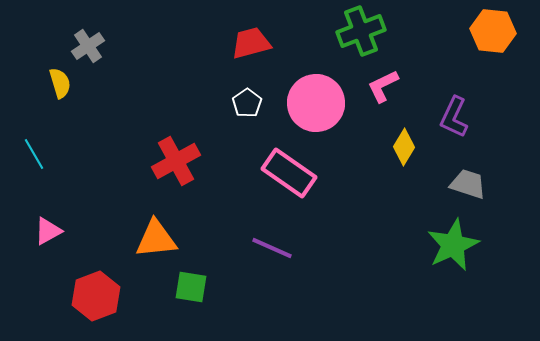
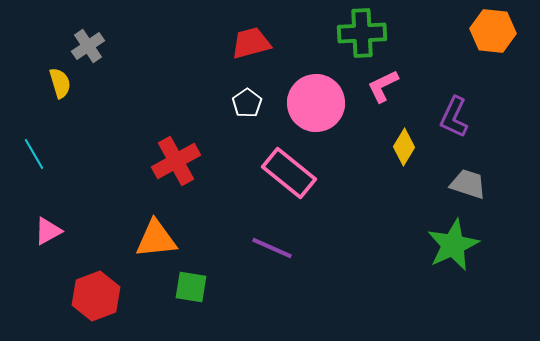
green cross: moved 1 px right, 2 px down; rotated 18 degrees clockwise
pink rectangle: rotated 4 degrees clockwise
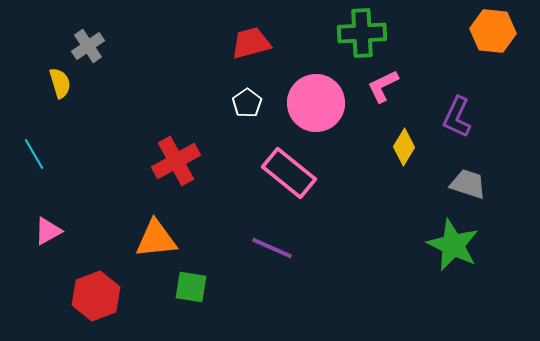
purple L-shape: moved 3 px right
green star: rotated 22 degrees counterclockwise
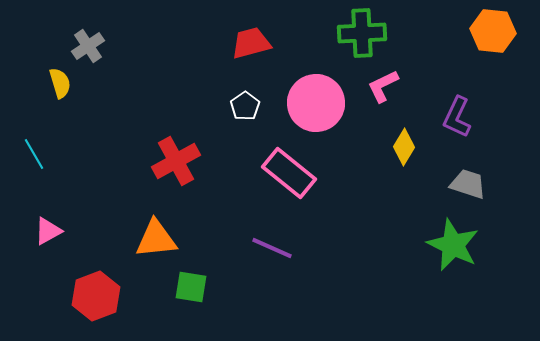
white pentagon: moved 2 px left, 3 px down
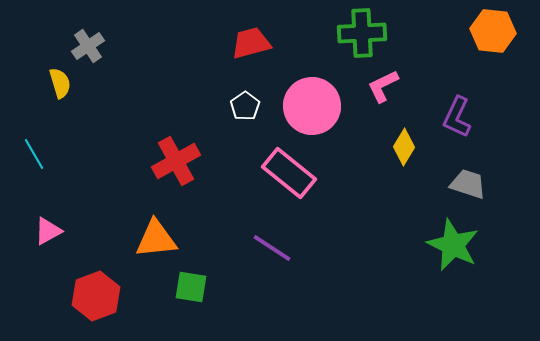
pink circle: moved 4 px left, 3 px down
purple line: rotated 9 degrees clockwise
